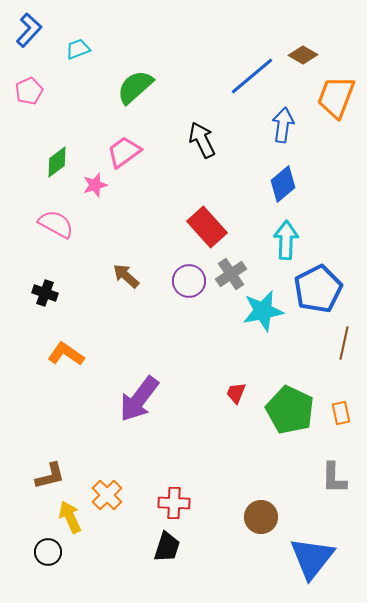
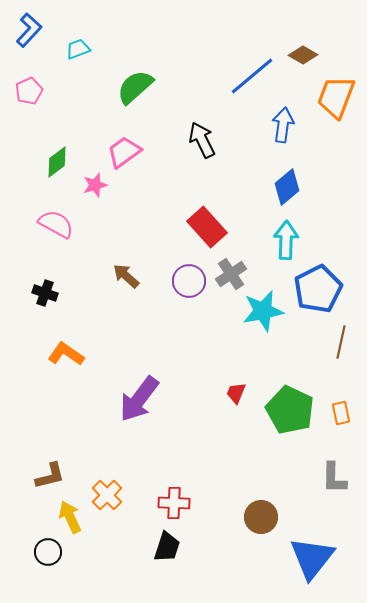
blue diamond: moved 4 px right, 3 px down
brown line: moved 3 px left, 1 px up
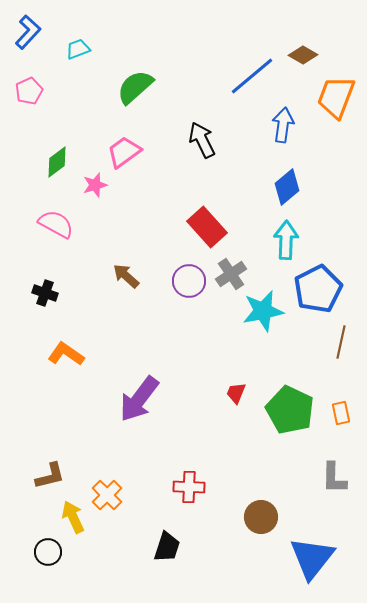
blue L-shape: moved 1 px left, 2 px down
red cross: moved 15 px right, 16 px up
yellow arrow: moved 3 px right
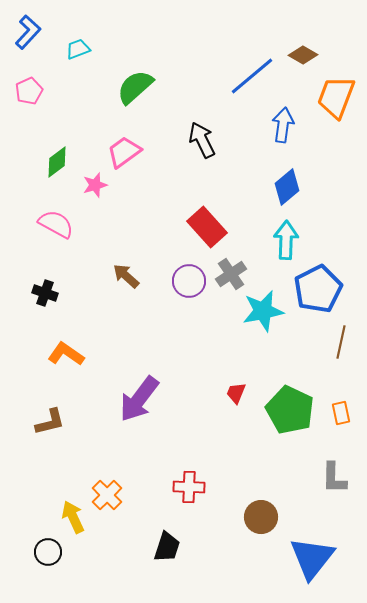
brown L-shape: moved 54 px up
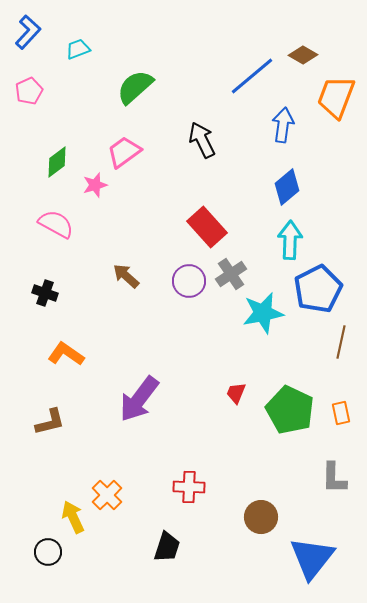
cyan arrow: moved 4 px right
cyan star: moved 2 px down
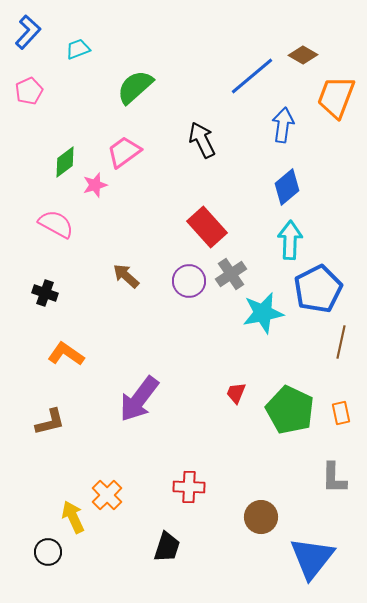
green diamond: moved 8 px right
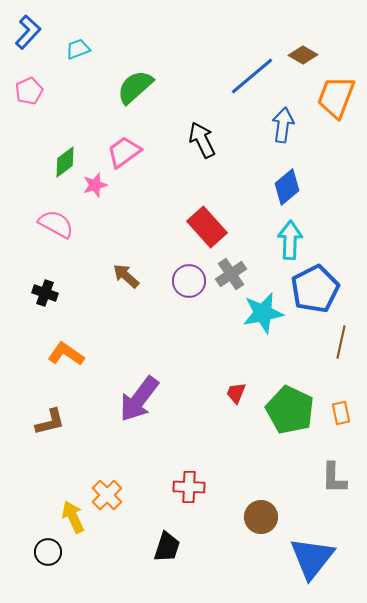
blue pentagon: moved 3 px left
